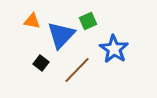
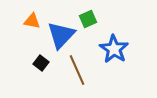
green square: moved 2 px up
brown line: rotated 68 degrees counterclockwise
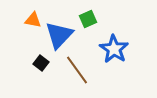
orange triangle: moved 1 px right, 1 px up
blue triangle: moved 2 px left
brown line: rotated 12 degrees counterclockwise
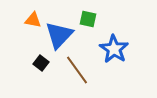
green square: rotated 36 degrees clockwise
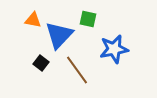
blue star: rotated 28 degrees clockwise
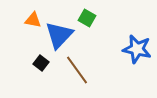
green square: moved 1 px left, 1 px up; rotated 18 degrees clockwise
blue star: moved 23 px right; rotated 24 degrees clockwise
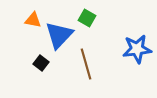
blue star: rotated 20 degrees counterclockwise
brown line: moved 9 px right, 6 px up; rotated 20 degrees clockwise
